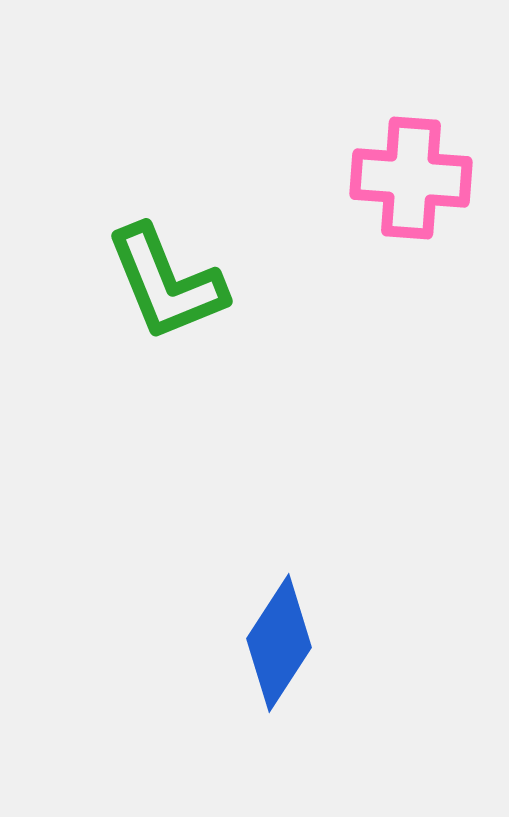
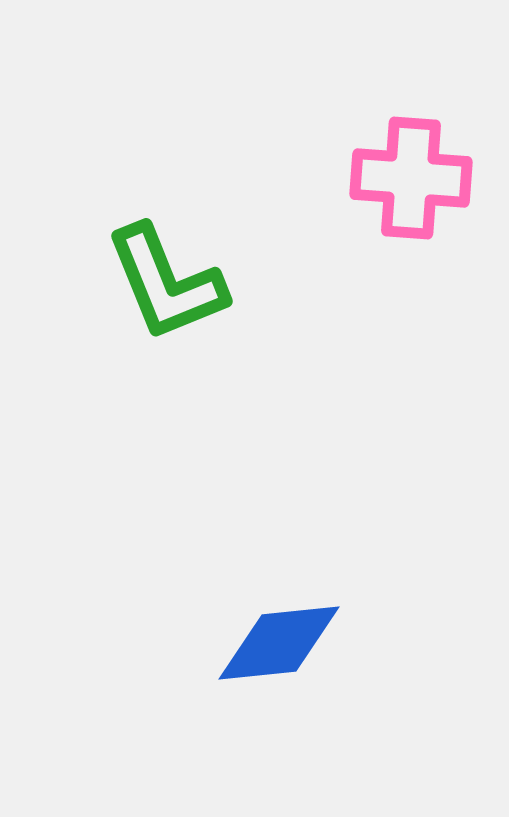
blue diamond: rotated 51 degrees clockwise
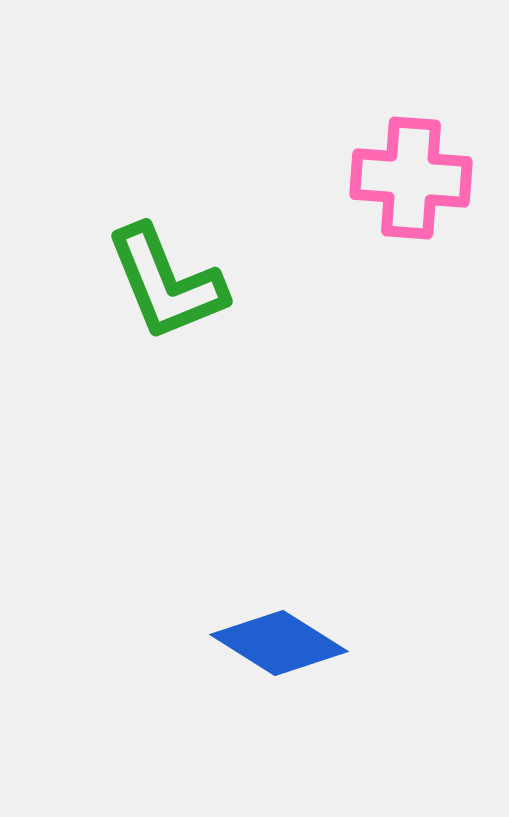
blue diamond: rotated 38 degrees clockwise
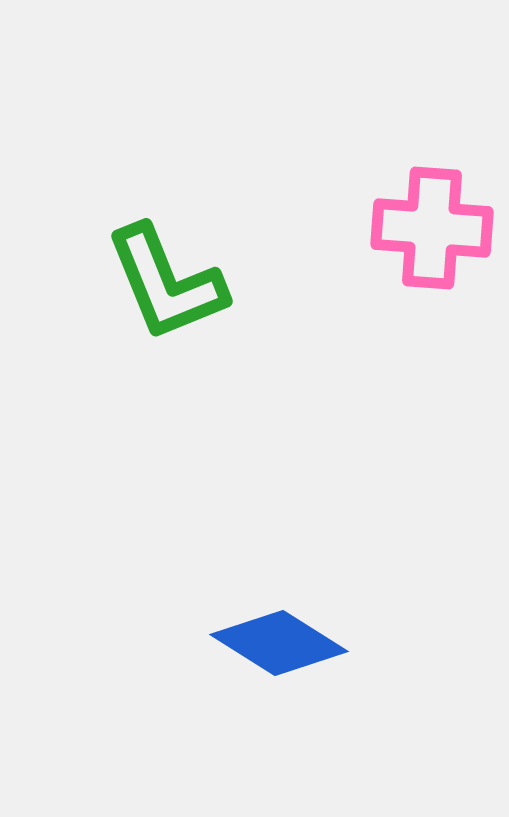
pink cross: moved 21 px right, 50 px down
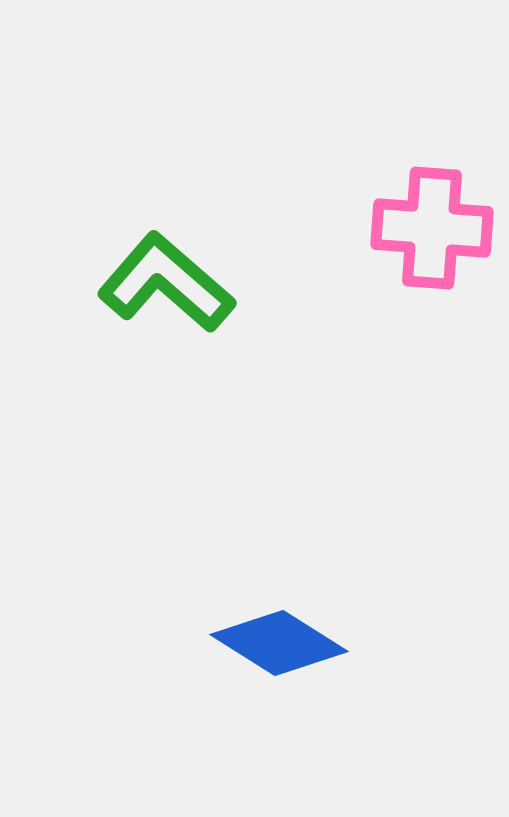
green L-shape: rotated 153 degrees clockwise
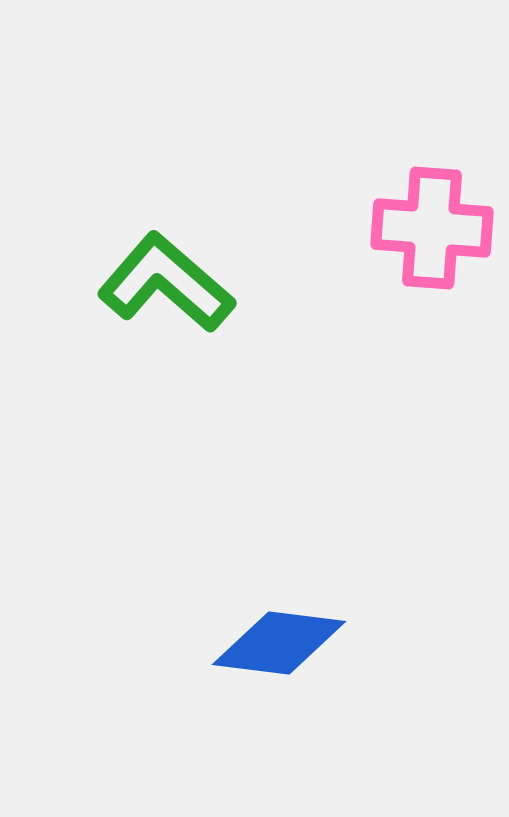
blue diamond: rotated 25 degrees counterclockwise
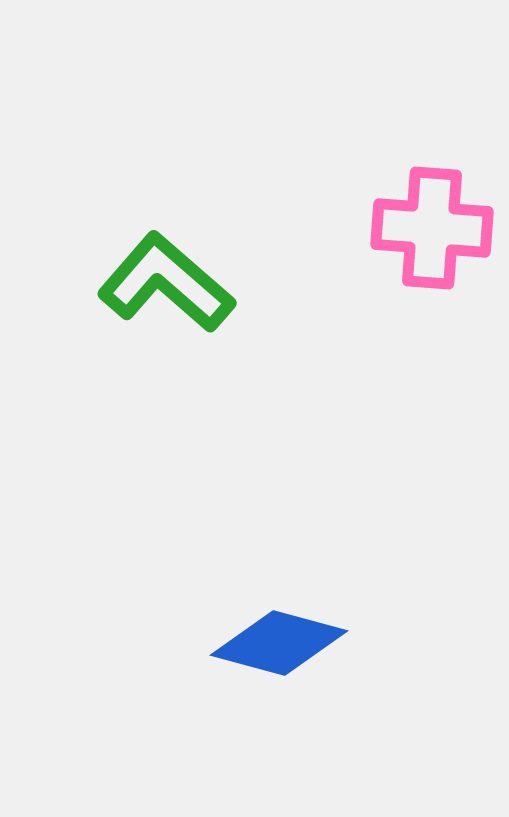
blue diamond: rotated 8 degrees clockwise
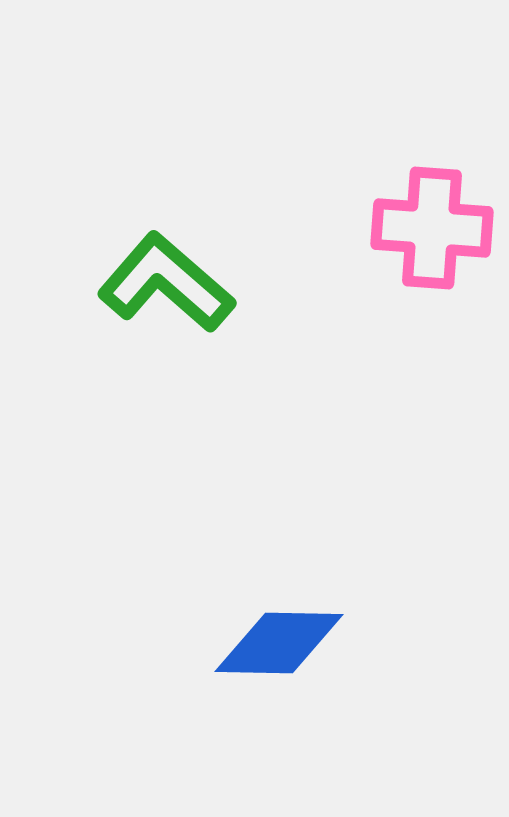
blue diamond: rotated 14 degrees counterclockwise
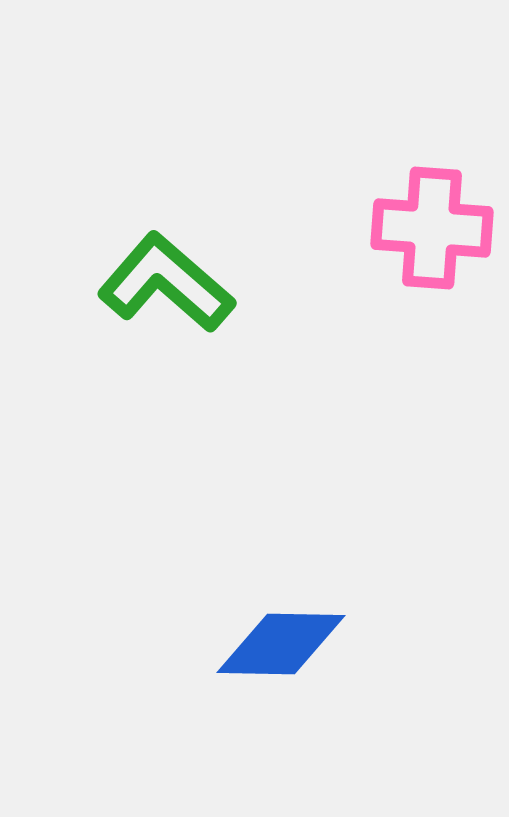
blue diamond: moved 2 px right, 1 px down
